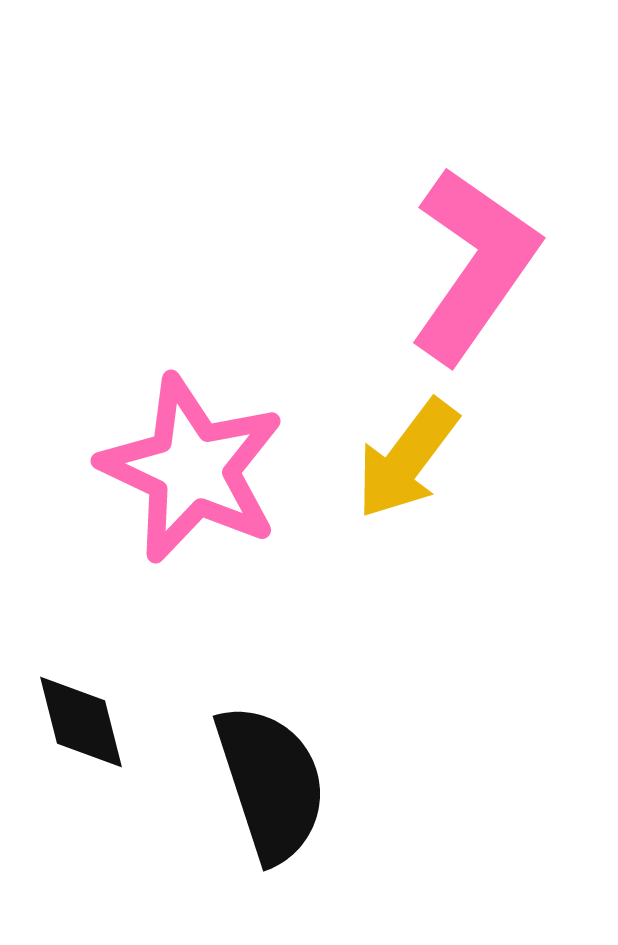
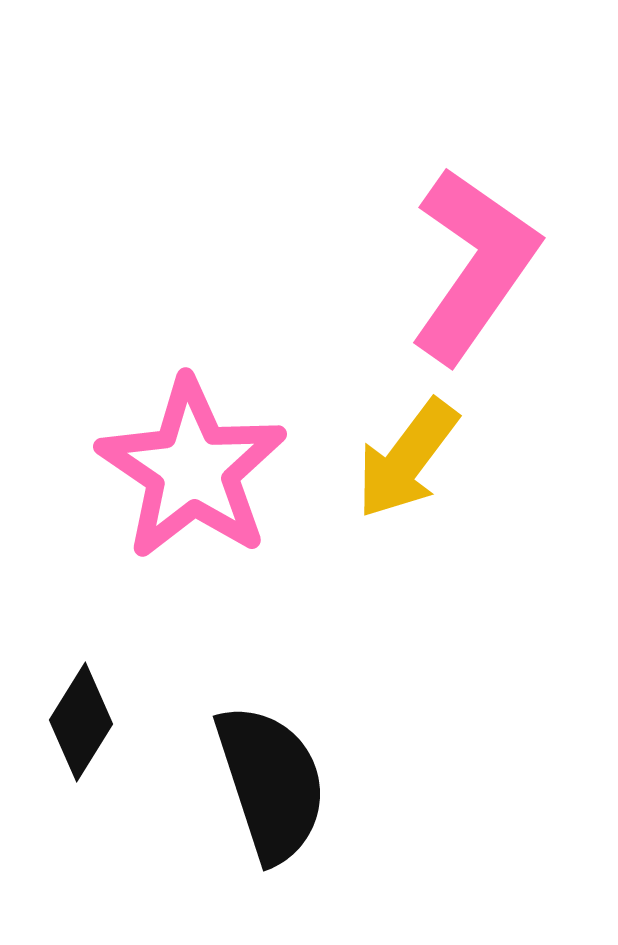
pink star: rotated 9 degrees clockwise
black diamond: rotated 46 degrees clockwise
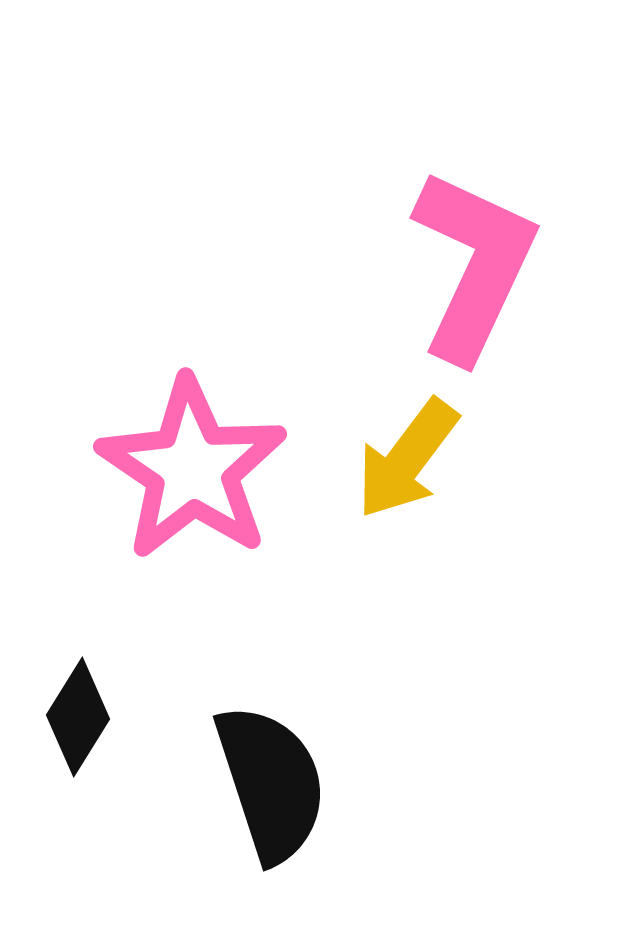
pink L-shape: rotated 10 degrees counterclockwise
black diamond: moved 3 px left, 5 px up
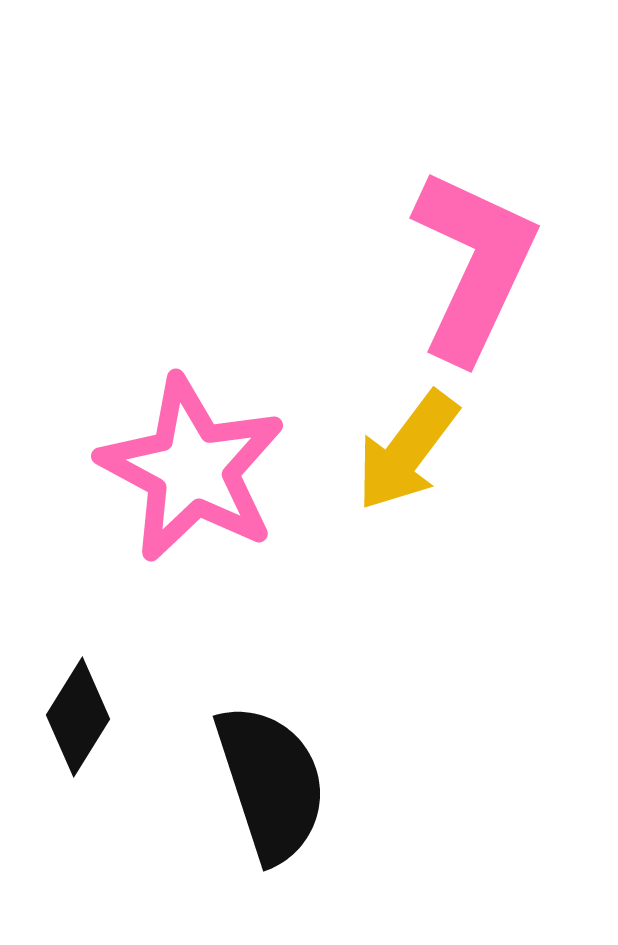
yellow arrow: moved 8 px up
pink star: rotated 6 degrees counterclockwise
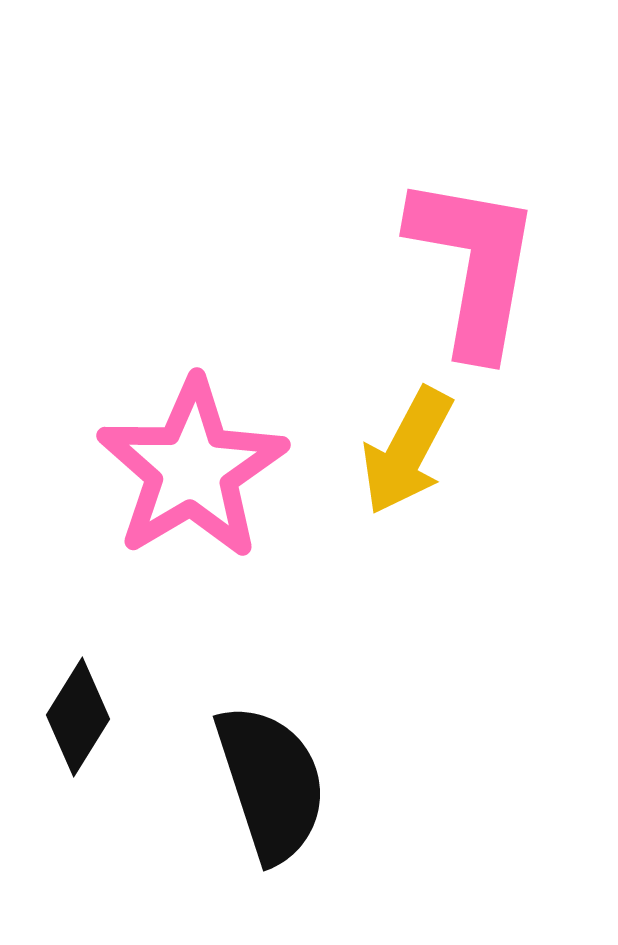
pink L-shape: rotated 15 degrees counterclockwise
yellow arrow: rotated 9 degrees counterclockwise
pink star: rotated 13 degrees clockwise
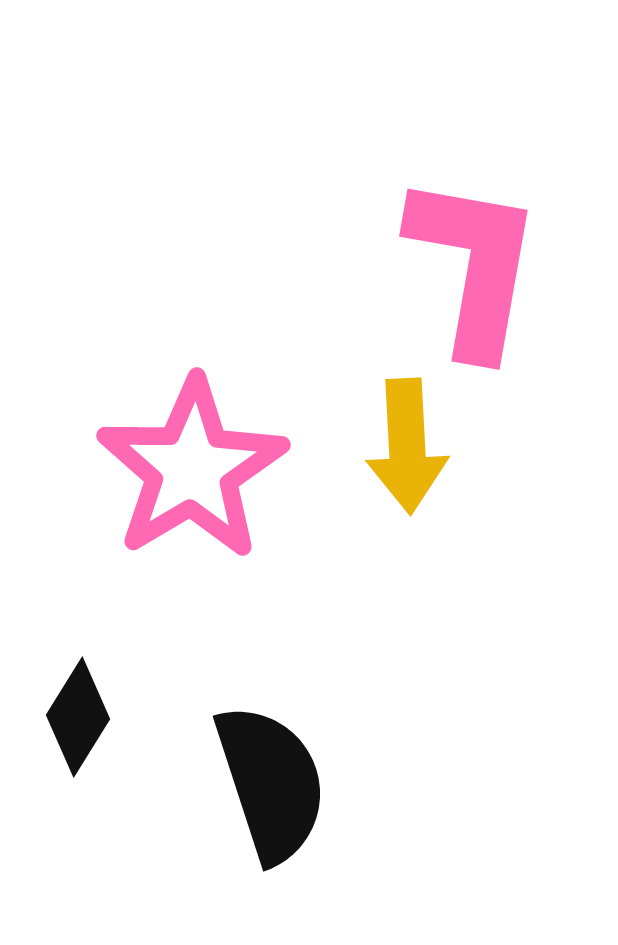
yellow arrow: moved 5 px up; rotated 31 degrees counterclockwise
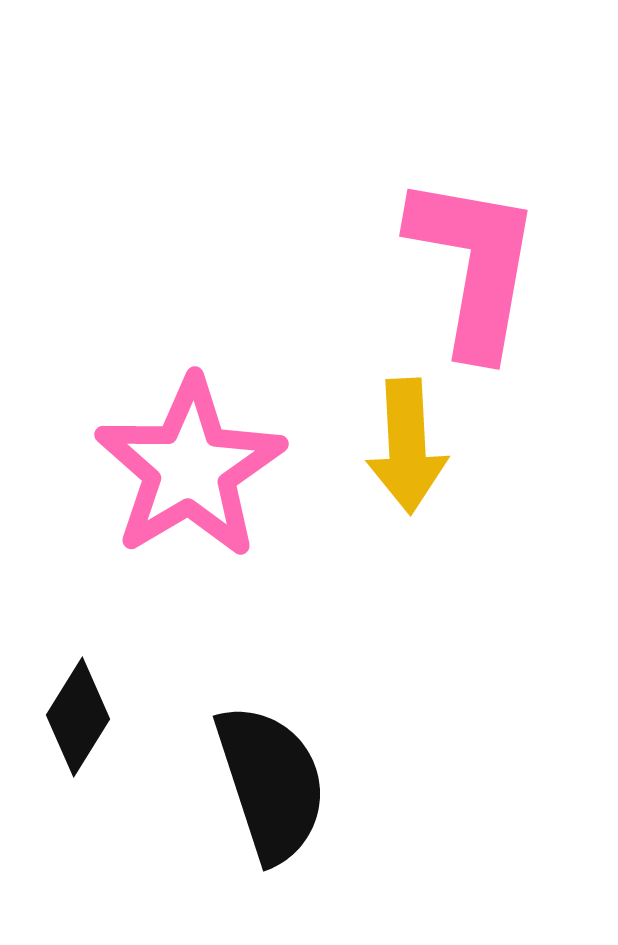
pink star: moved 2 px left, 1 px up
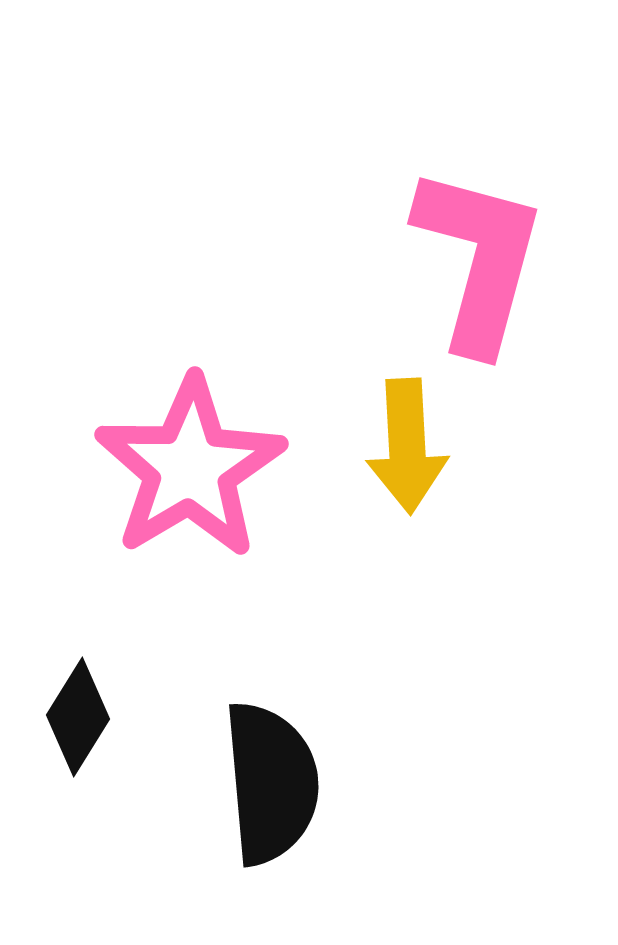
pink L-shape: moved 5 px right, 6 px up; rotated 5 degrees clockwise
black semicircle: rotated 13 degrees clockwise
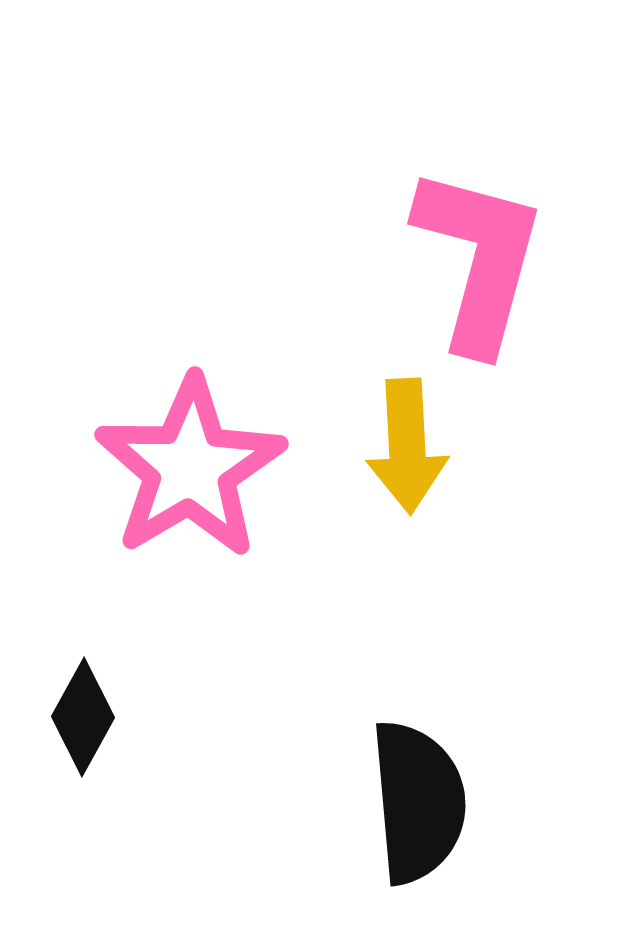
black diamond: moved 5 px right; rotated 3 degrees counterclockwise
black semicircle: moved 147 px right, 19 px down
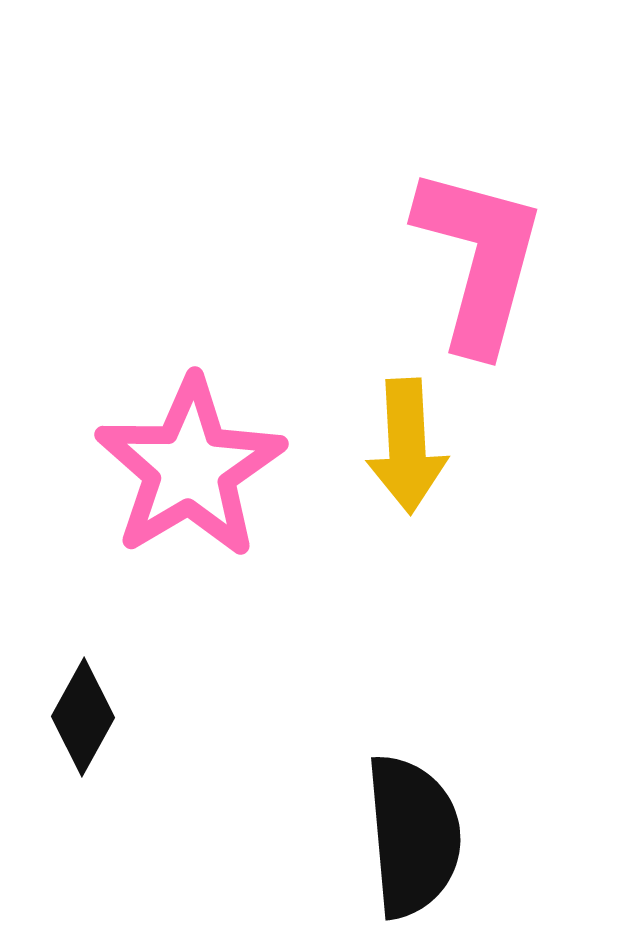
black semicircle: moved 5 px left, 34 px down
